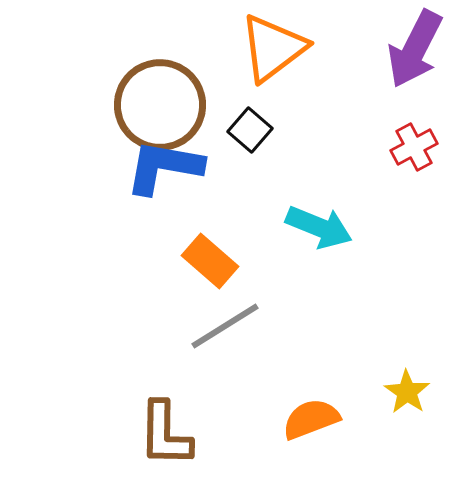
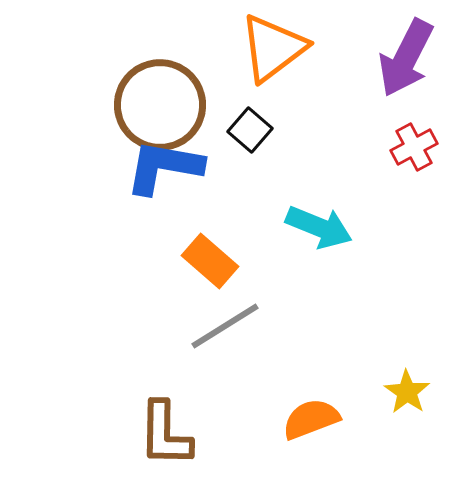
purple arrow: moved 9 px left, 9 px down
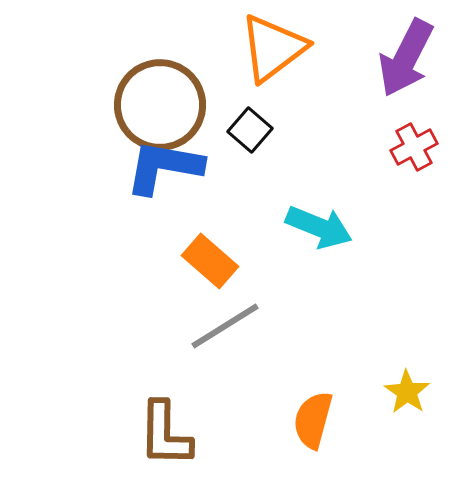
orange semicircle: moved 2 px right, 1 px down; rotated 54 degrees counterclockwise
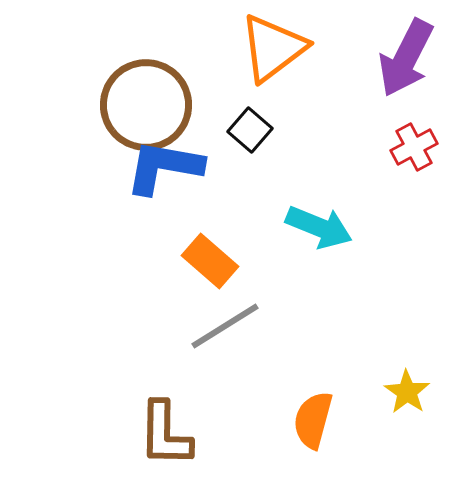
brown circle: moved 14 px left
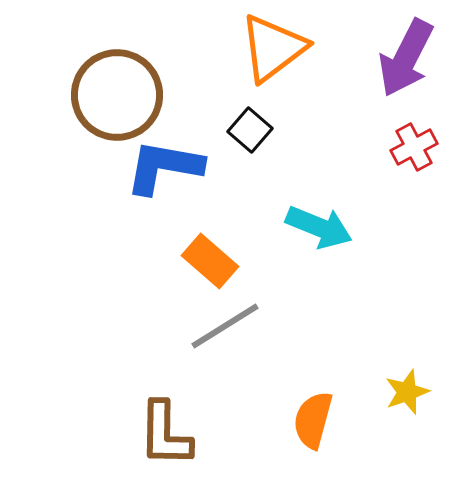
brown circle: moved 29 px left, 10 px up
yellow star: rotated 18 degrees clockwise
